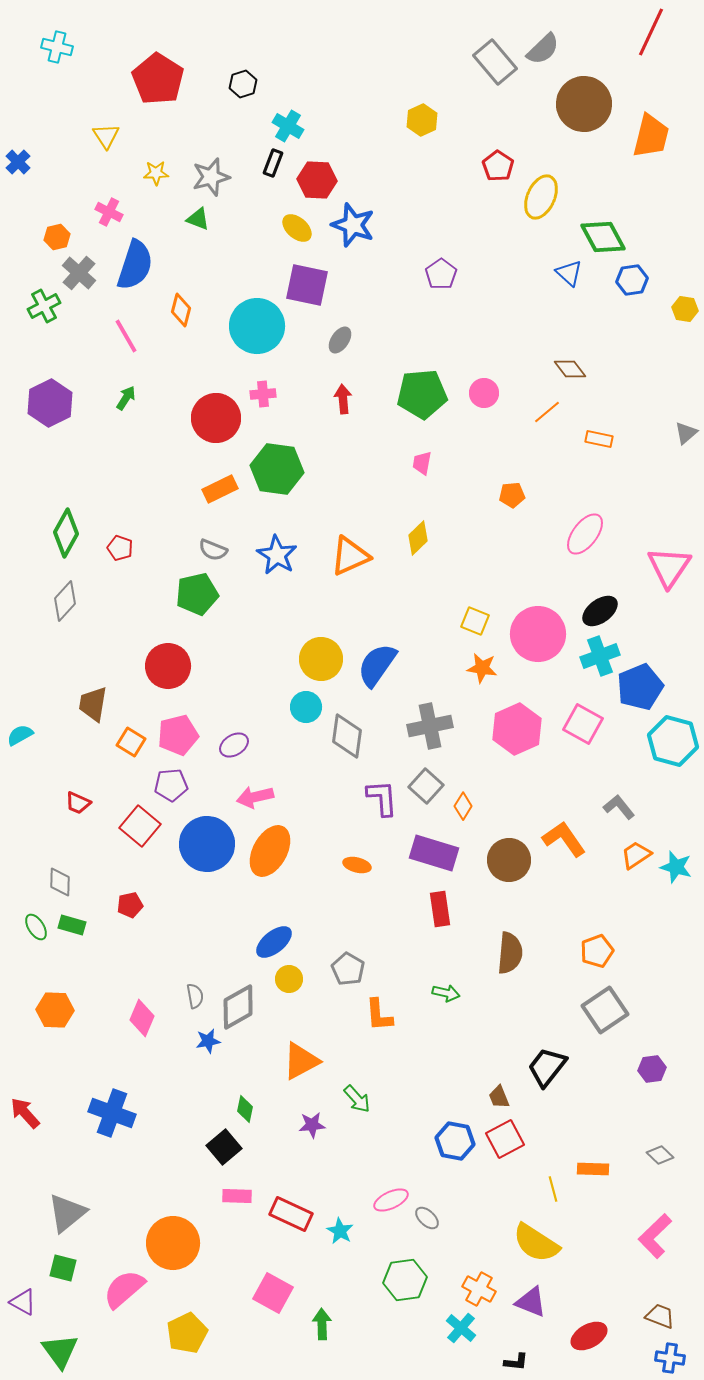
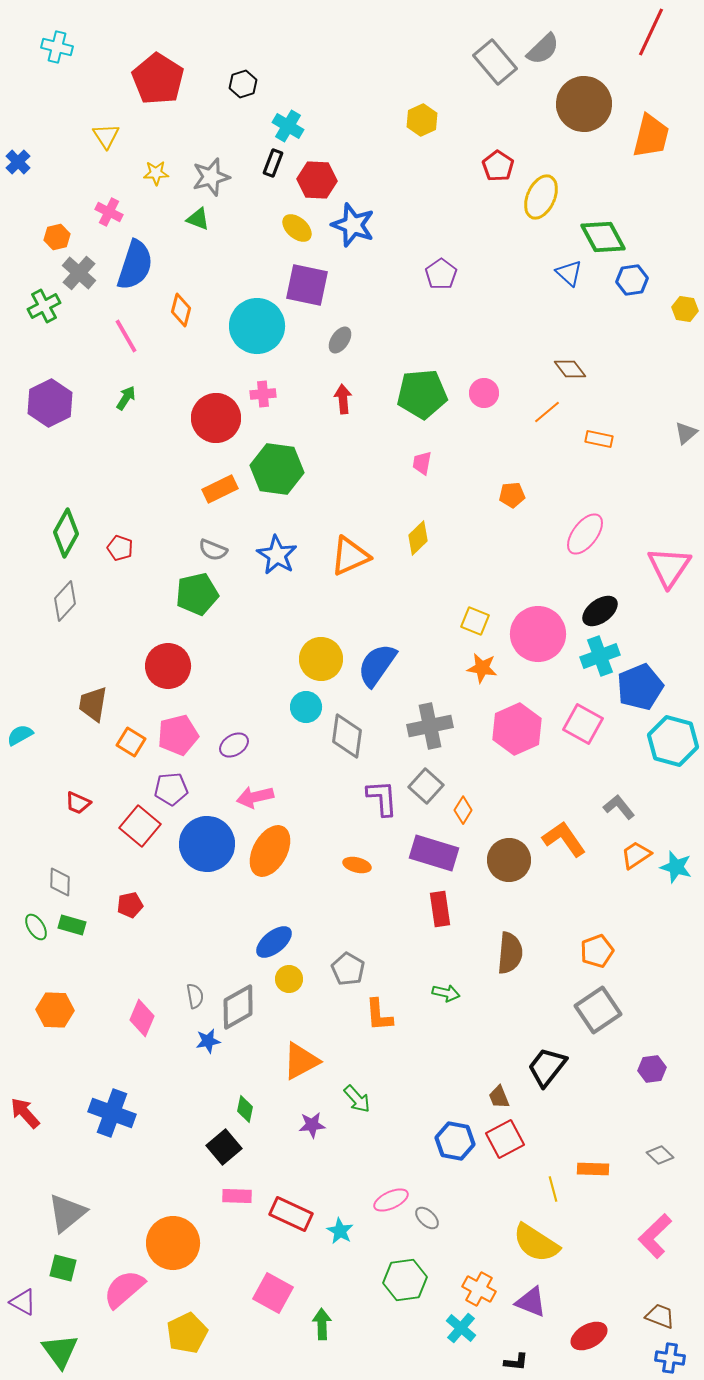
purple pentagon at (171, 785): moved 4 px down
orange diamond at (463, 806): moved 4 px down
gray square at (605, 1010): moved 7 px left
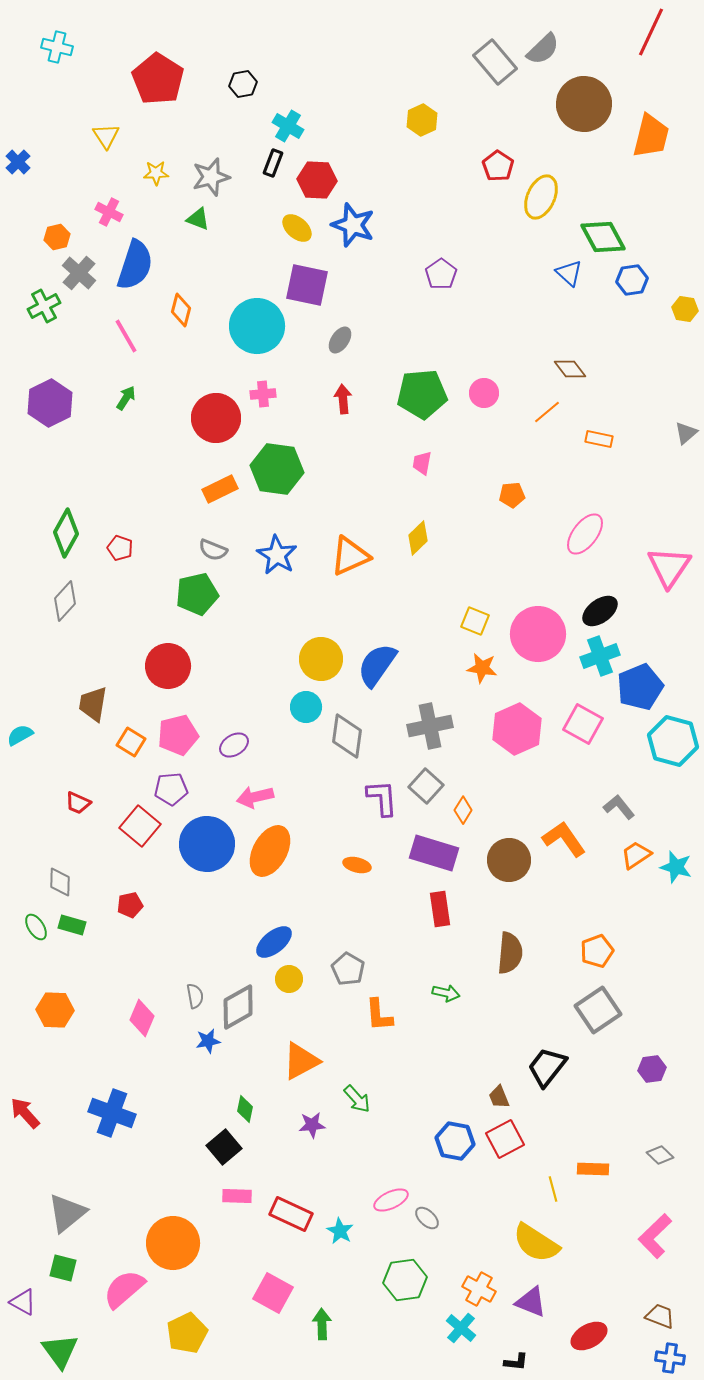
black hexagon at (243, 84): rotated 8 degrees clockwise
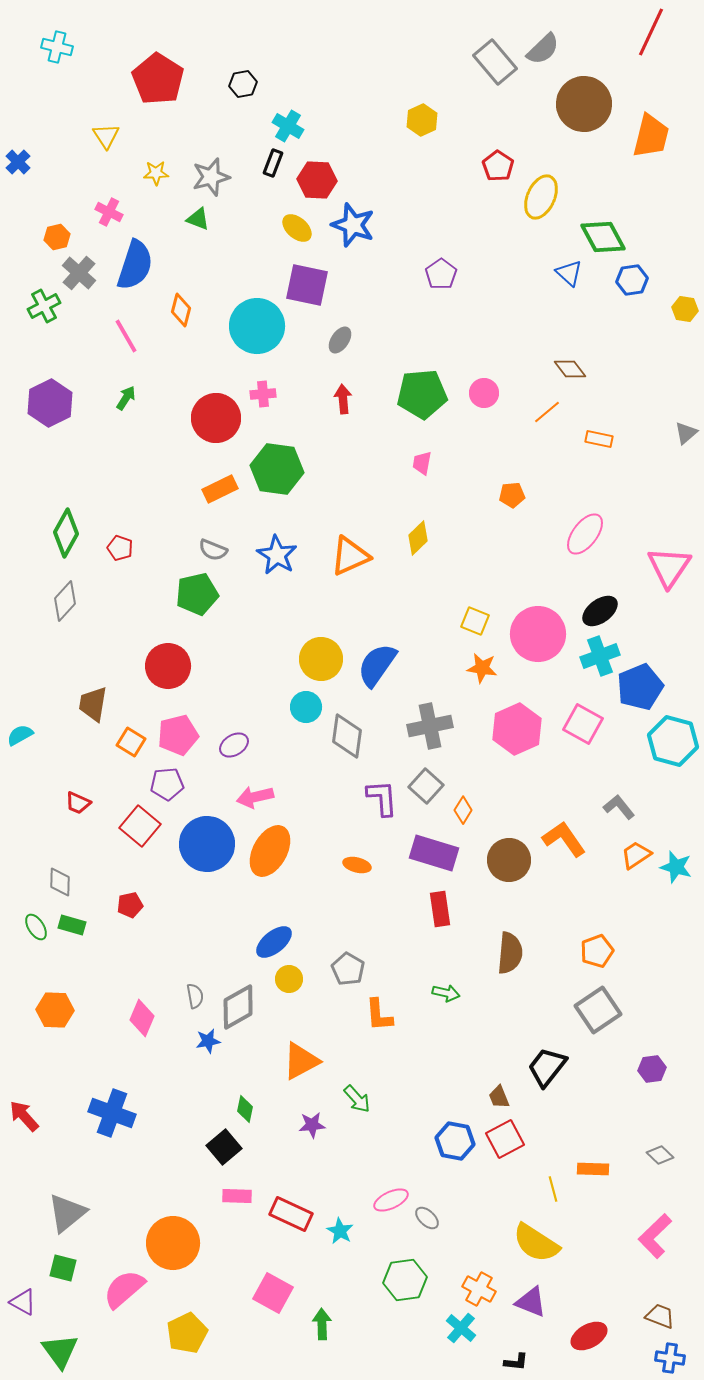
purple pentagon at (171, 789): moved 4 px left, 5 px up
red arrow at (25, 1113): moved 1 px left, 3 px down
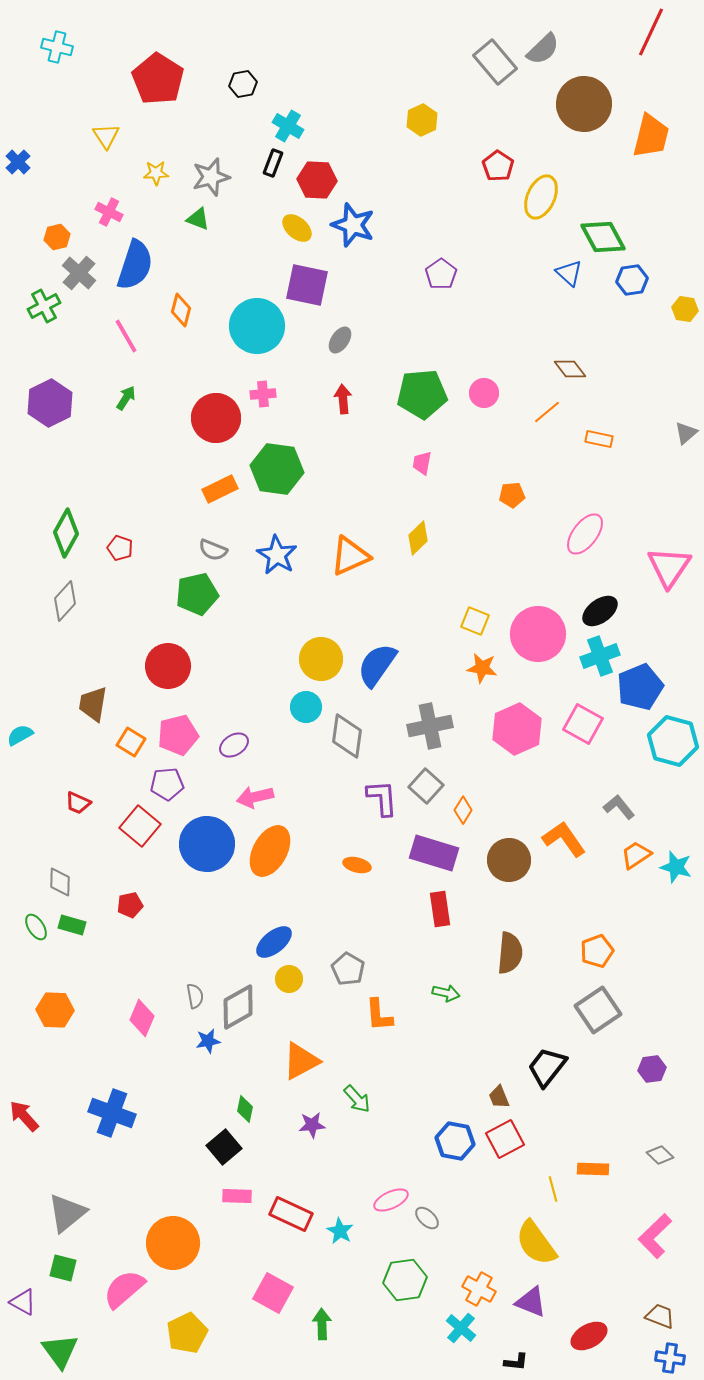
yellow semicircle at (536, 1243): rotated 21 degrees clockwise
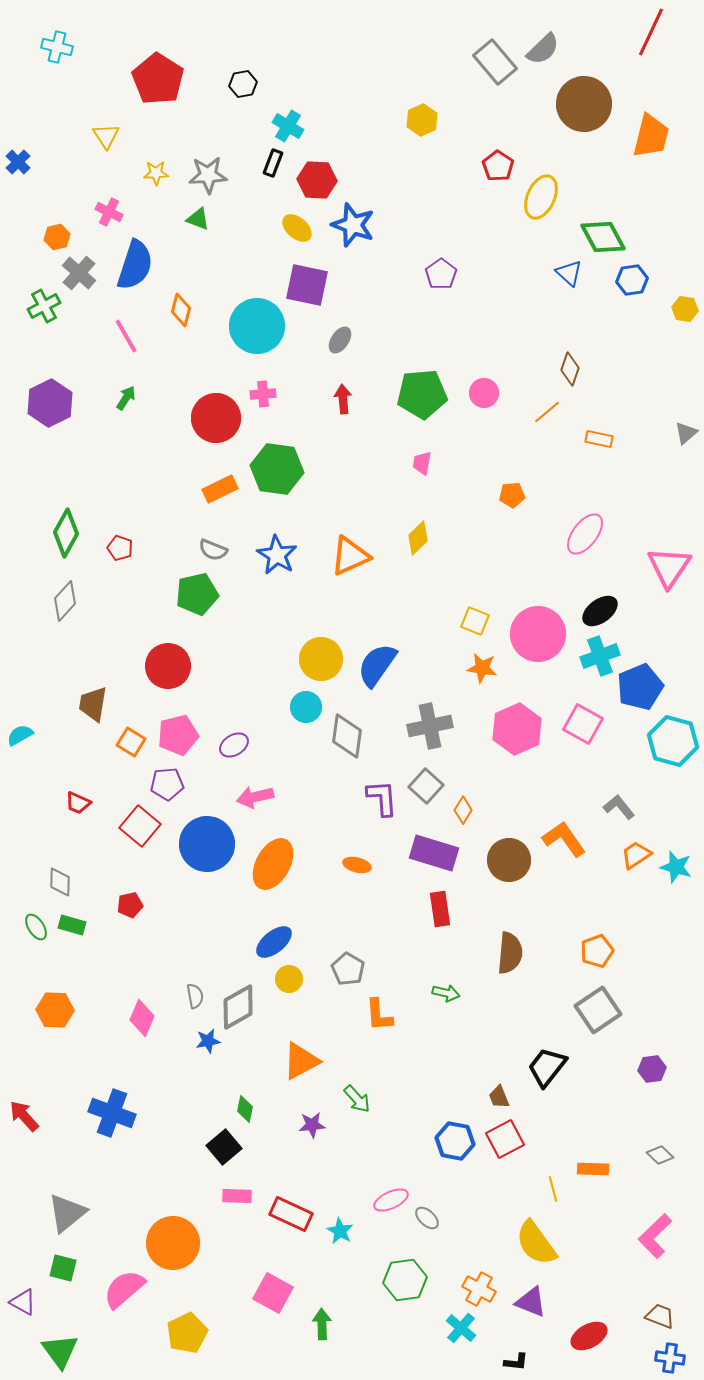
gray star at (211, 177): moved 3 px left, 2 px up; rotated 12 degrees clockwise
brown diamond at (570, 369): rotated 56 degrees clockwise
orange ellipse at (270, 851): moved 3 px right, 13 px down
